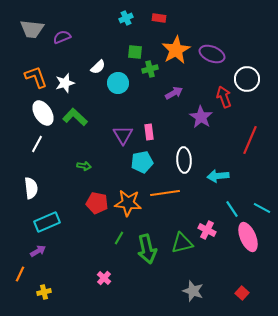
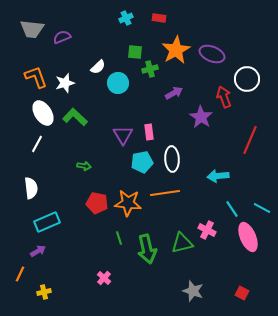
white ellipse at (184, 160): moved 12 px left, 1 px up
green line at (119, 238): rotated 48 degrees counterclockwise
red square at (242, 293): rotated 16 degrees counterclockwise
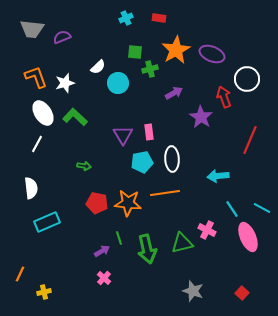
purple arrow at (38, 251): moved 64 px right
red square at (242, 293): rotated 16 degrees clockwise
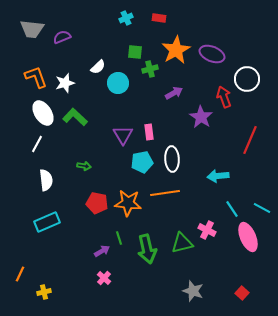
white semicircle at (31, 188): moved 15 px right, 8 px up
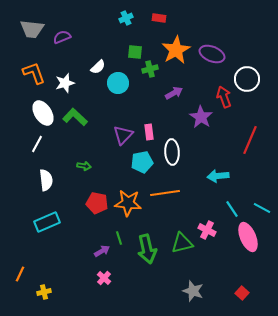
orange L-shape at (36, 77): moved 2 px left, 4 px up
purple triangle at (123, 135): rotated 15 degrees clockwise
white ellipse at (172, 159): moved 7 px up
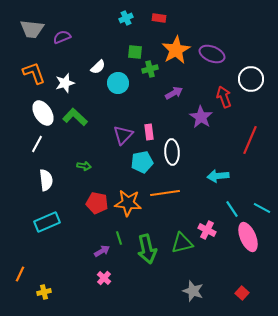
white circle at (247, 79): moved 4 px right
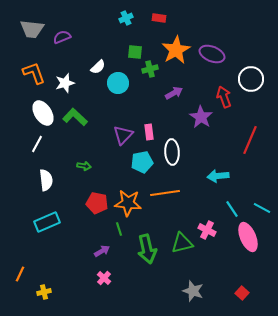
green line at (119, 238): moved 9 px up
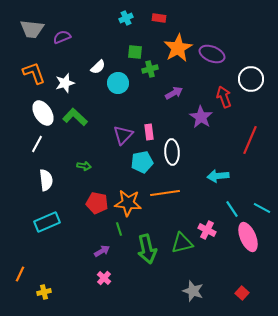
orange star at (176, 50): moved 2 px right, 2 px up
